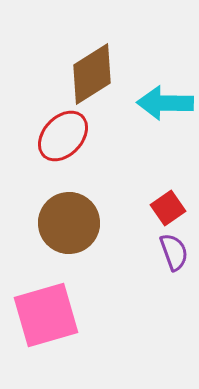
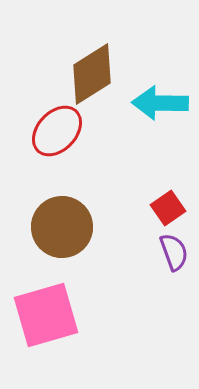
cyan arrow: moved 5 px left
red ellipse: moved 6 px left, 5 px up
brown circle: moved 7 px left, 4 px down
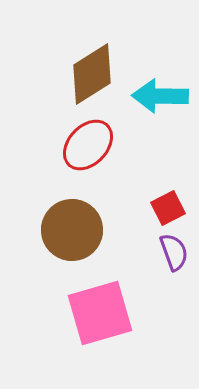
cyan arrow: moved 7 px up
red ellipse: moved 31 px right, 14 px down
red square: rotated 8 degrees clockwise
brown circle: moved 10 px right, 3 px down
pink square: moved 54 px right, 2 px up
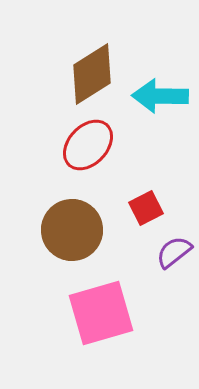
red square: moved 22 px left
purple semicircle: rotated 108 degrees counterclockwise
pink square: moved 1 px right
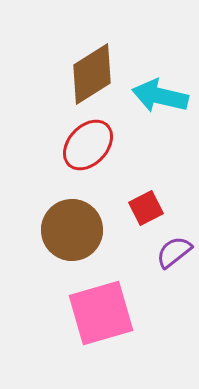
cyan arrow: rotated 12 degrees clockwise
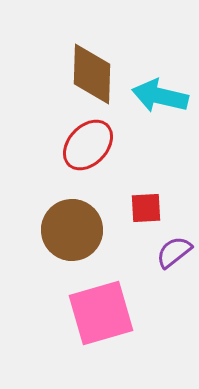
brown diamond: rotated 56 degrees counterclockwise
red square: rotated 24 degrees clockwise
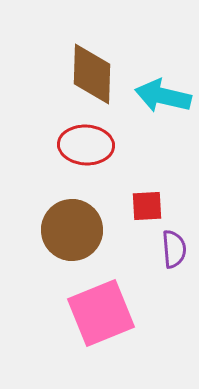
cyan arrow: moved 3 px right
red ellipse: moved 2 px left; rotated 50 degrees clockwise
red square: moved 1 px right, 2 px up
purple semicircle: moved 3 px up; rotated 123 degrees clockwise
pink square: rotated 6 degrees counterclockwise
